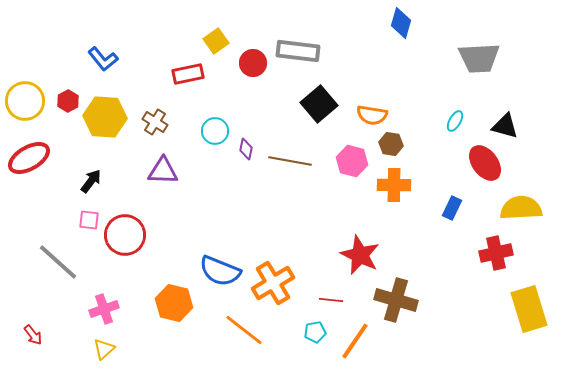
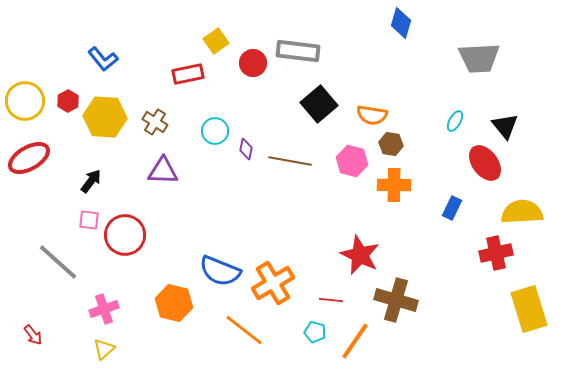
black triangle at (505, 126): rotated 36 degrees clockwise
yellow semicircle at (521, 208): moved 1 px right, 4 px down
cyan pentagon at (315, 332): rotated 25 degrees clockwise
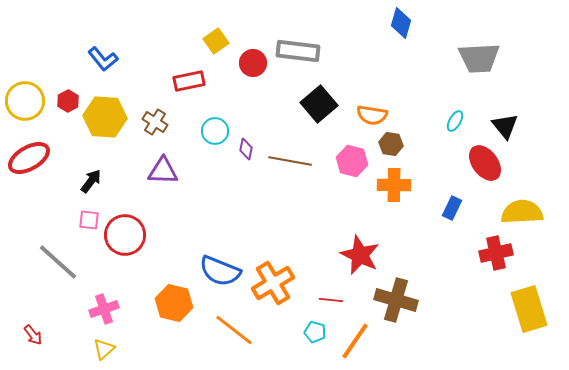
red rectangle at (188, 74): moved 1 px right, 7 px down
orange line at (244, 330): moved 10 px left
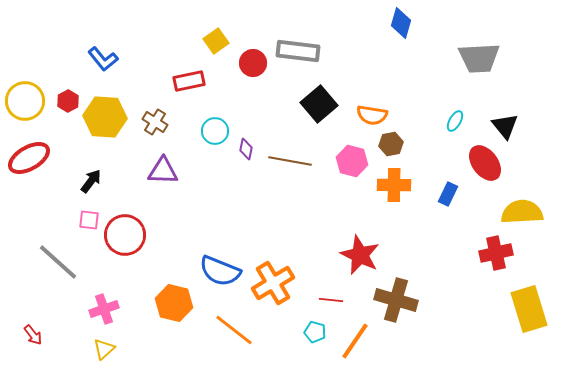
brown hexagon at (391, 144): rotated 20 degrees counterclockwise
blue rectangle at (452, 208): moved 4 px left, 14 px up
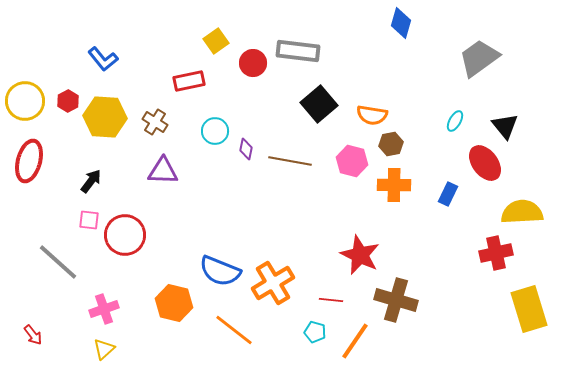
gray trapezoid at (479, 58): rotated 147 degrees clockwise
red ellipse at (29, 158): moved 3 px down; rotated 45 degrees counterclockwise
